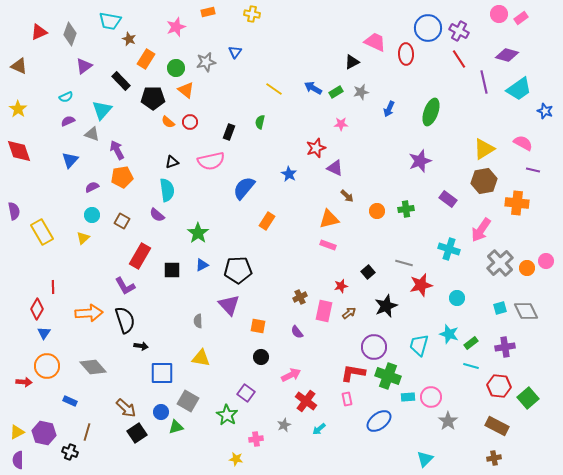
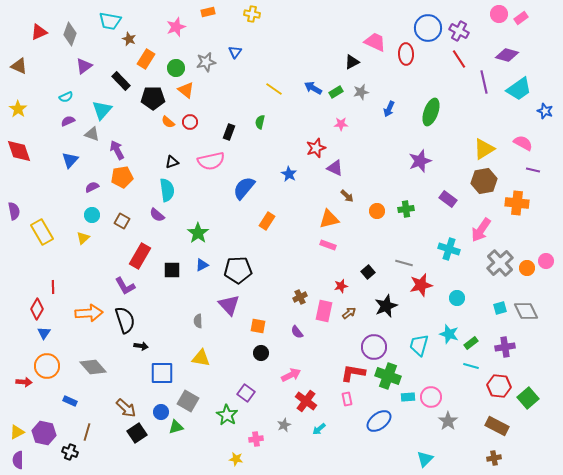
black circle at (261, 357): moved 4 px up
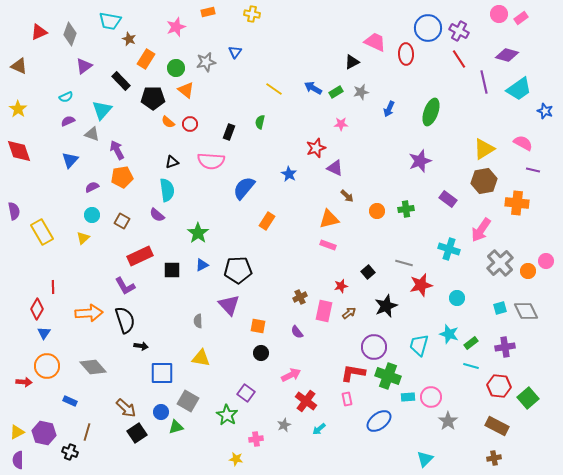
red circle at (190, 122): moved 2 px down
pink semicircle at (211, 161): rotated 16 degrees clockwise
red rectangle at (140, 256): rotated 35 degrees clockwise
orange circle at (527, 268): moved 1 px right, 3 px down
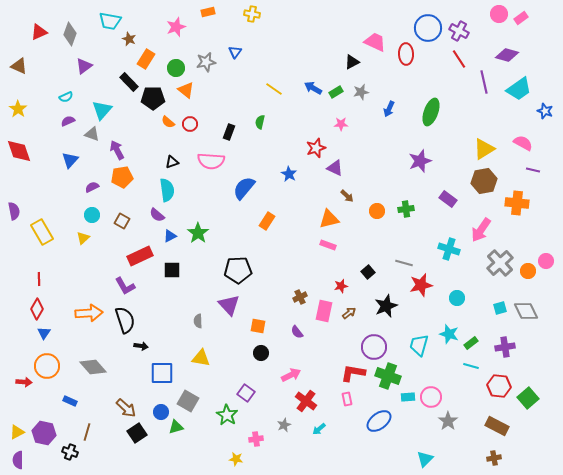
black rectangle at (121, 81): moved 8 px right, 1 px down
blue triangle at (202, 265): moved 32 px left, 29 px up
red line at (53, 287): moved 14 px left, 8 px up
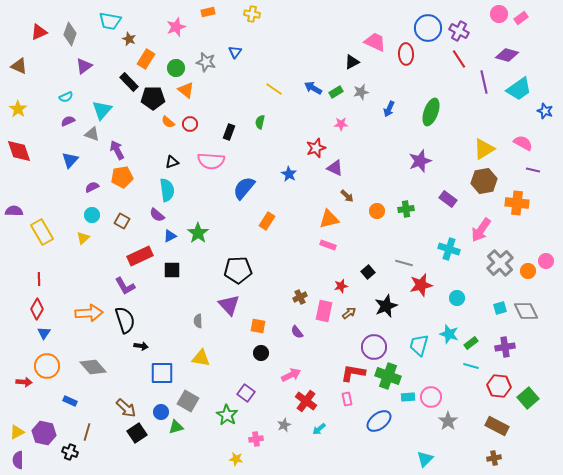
gray star at (206, 62): rotated 24 degrees clockwise
purple semicircle at (14, 211): rotated 78 degrees counterclockwise
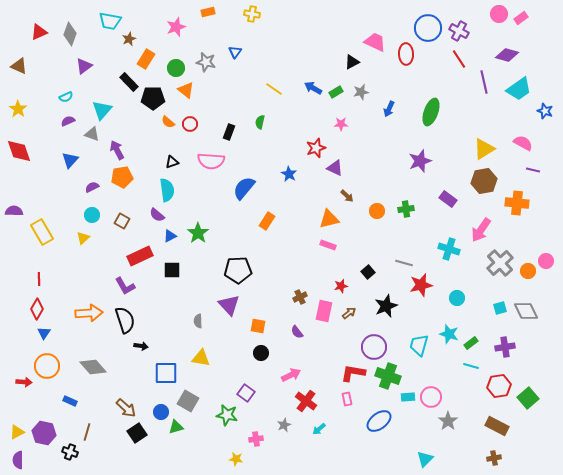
brown star at (129, 39): rotated 24 degrees clockwise
blue square at (162, 373): moved 4 px right
red hexagon at (499, 386): rotated 15 degrees counterclockwise
green star at (227, 415): rotated 20 degrees counterclockwise
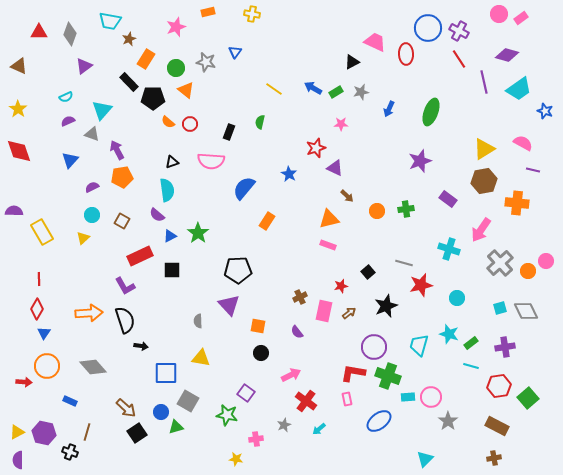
red triangle at (39, 32): rotated 24 degrees clockwise
